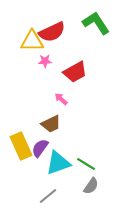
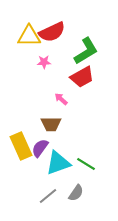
green L-shape: moved 10 px left, 28 px down; rotated 92 degrees clockwise
yellow triangle: moved 3 px left, 5 px up
pink star: moved 1 px left, 1 px down
red trapezoid: moved 7 px right, 5 px down
brown trapezoid: rotated 25 degrees clockwise
gray semicircle: moved 15 px left, 7 px down
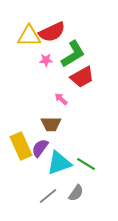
green L-shape: moved 13 px left, 3 px down
pink star: moved 2 px right, 2 px up
cyan triangle: moved 1 px right
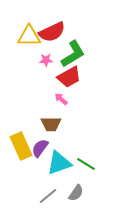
red trapezoid: moved 13 px left
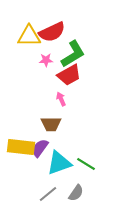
red trapezoid: moved 2 px up
pink arrow: rotated 24 degrees clockwise
yellow rectangle: moved 1 px down; rotated 60 degrees counterclockwise
gray line: moved 2 px up
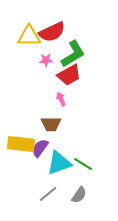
yellow rectangle: moved 3 px up
green line: moved 3 px left
gray semicircle: moved 3 px right, 2 px down
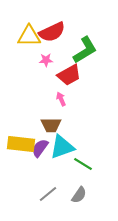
green L-shape: moved 12 px right, 4 px up
brown trapezoid: moved 1 px down
cyan triangle: moved 3 px right, 16 px up
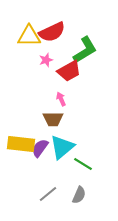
pink star: rotated 16 degrees counterclockwise
red trapezoid: moved 4 px up
brown trapezoid: moved 2 px right, 6 px up
cyan triangle: rotated 20 degrees counterclockwise
gray semicircle: rotated 12 degrees counterclockwise
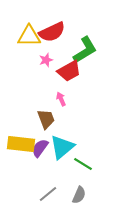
brown trapezoid: moved 7 px left; rotated 110 degrees counterclockwise
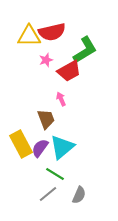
red semicircle: rotated 12 degrees clockwise
yellow rectangle: rotated 56 degrees clockwise
green line: moved 28 px left, 10 px down
